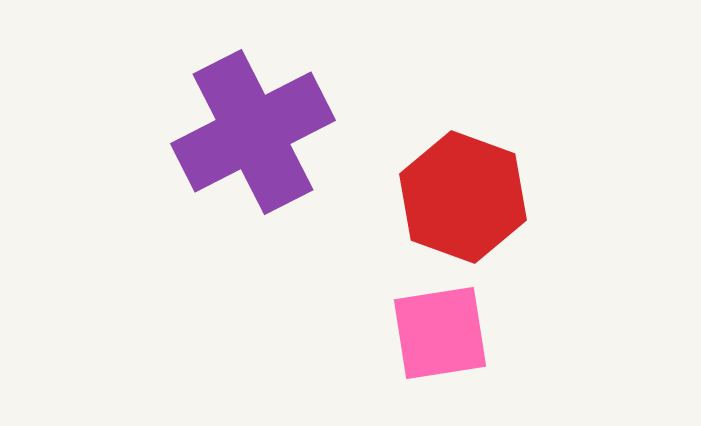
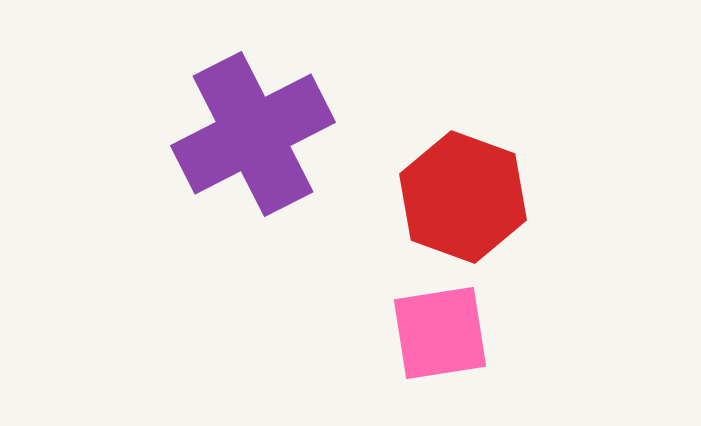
purple cross: moved 2 px down
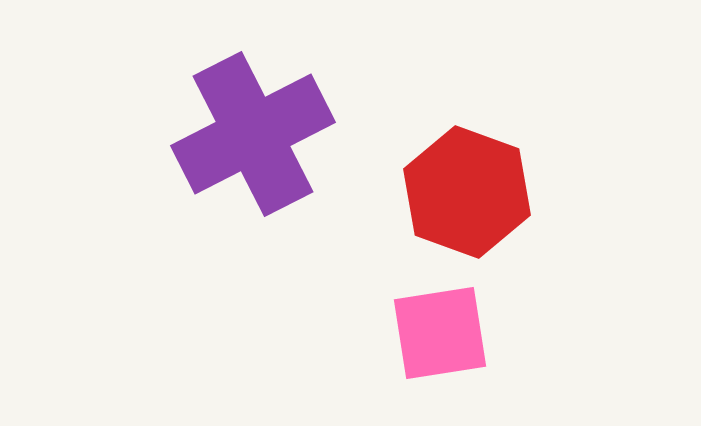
red hexagon: moved 4 px right, 5 px up
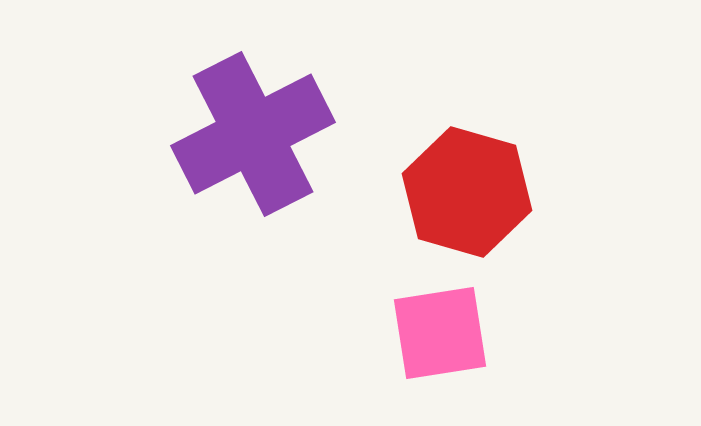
red hexagon: rotated 4 degrees counterclockwise
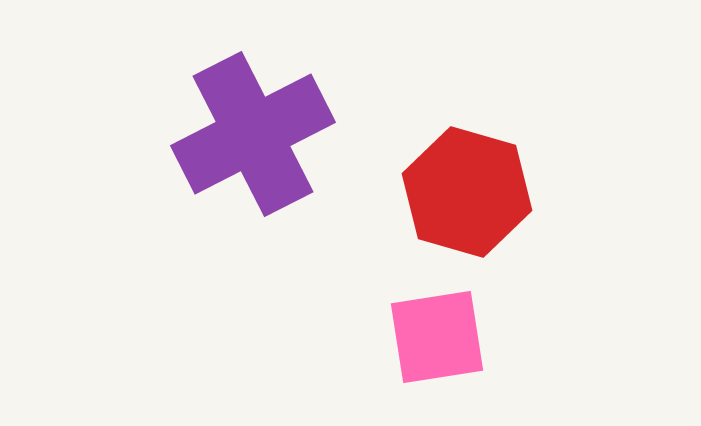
pink square: moved 3 px left, 4 px down
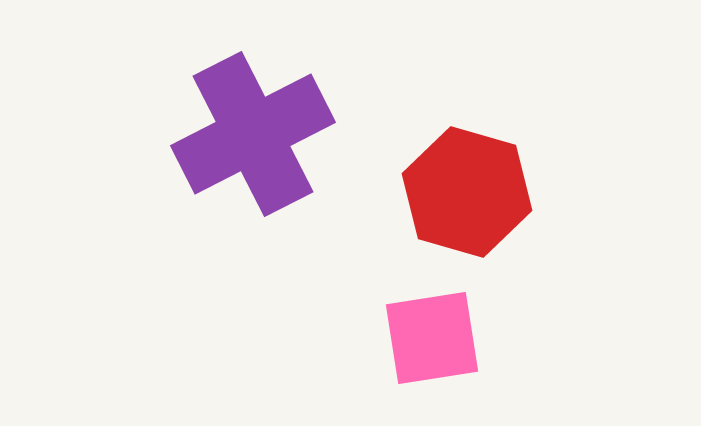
pink square: moved 5 px left, 1 px down
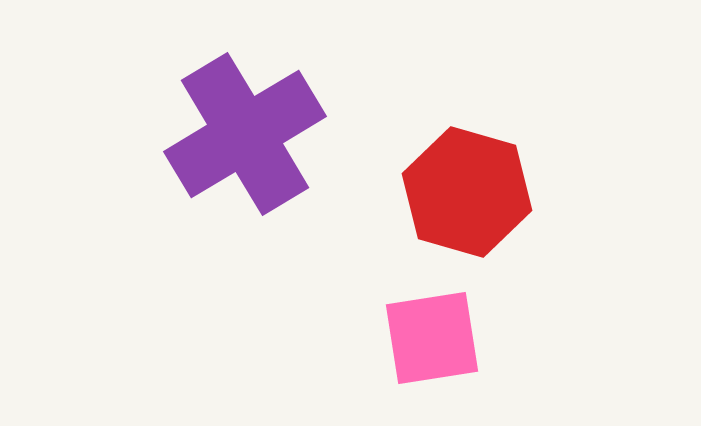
purple cross: moved 8 px left; rotated 4 degrees counterclockwise
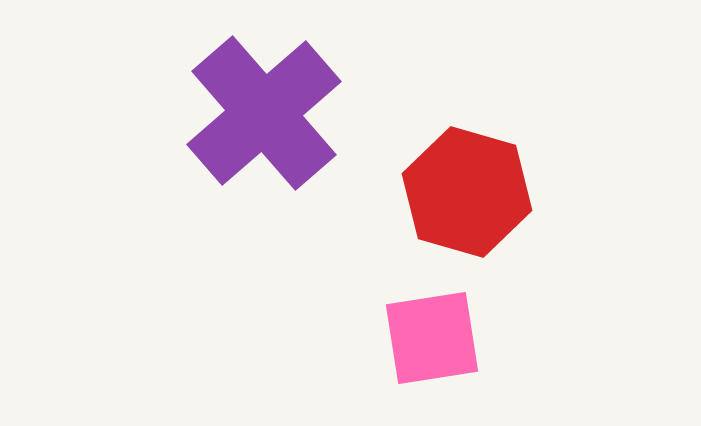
purple cross: moved 19 px right, 21 px up; rotated 10 degrees counterclockwise
